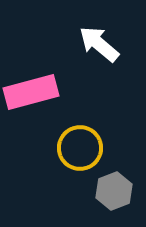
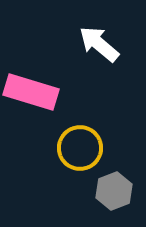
pink rectangle: rotated 32 degrees clockwise
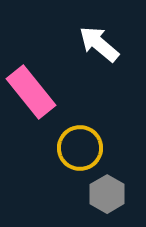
pink rectangle: rotated 34 degrees clockwise
gray hexagon: moved 7 px left, 3 px down; rotated 9 degrees counterclockwise
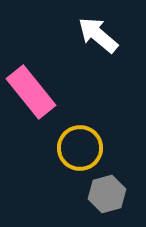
white arrow: moved 1 px left, 9 px up
gray hexagon: rotated 15 degrees clockwise
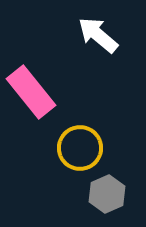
gray hexagon: rotated 9 degrees counterclockwise
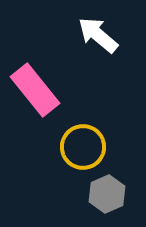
pink rectangle: moved 4 px right, 2 px up
yellow circle: moved 3 px right, 1 px up
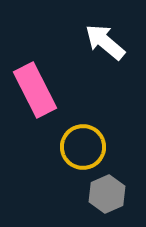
white arrow: moved 7 px right, 7 px down
pink rectangle: rotated 12 degrees clockwise
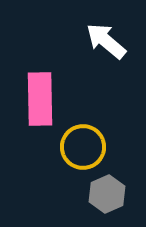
white arrow: moved 1 px right, 1 px up
pink rectangle: moved 5 px right, 9 px down; rotated 26 degrees clockwise
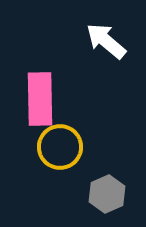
yellow circle: moved 23 px left
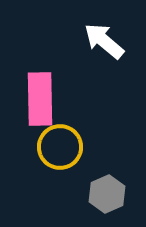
white arrow: moved 2 px left
